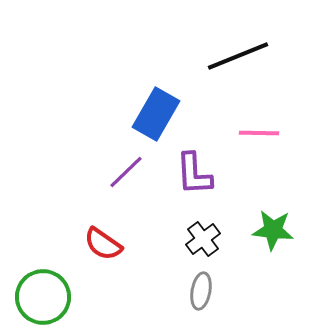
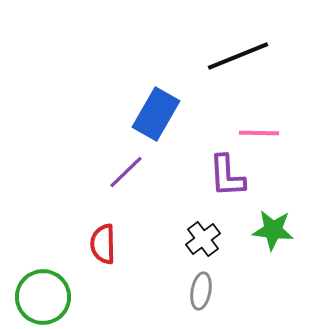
purple L-shape: moved 33 px right, 2 px down
red semicircle: rotated 54 degrees clockwise
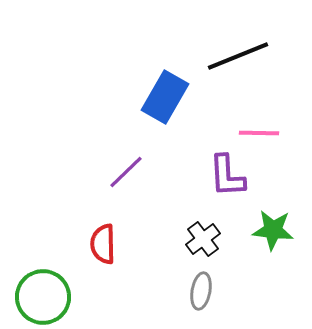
blue rectangle: moved 9 px right, 17 px up
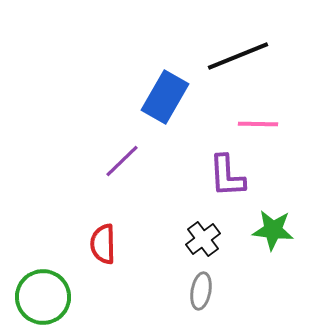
pink line: moved 1 px left, 9 px up
purple line: moved 4 px left, 11 px up
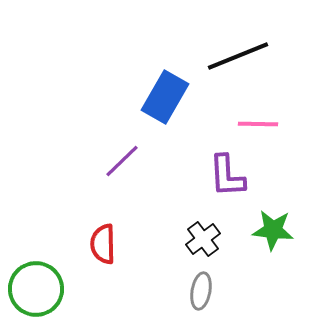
green circle: moved 7 px left, 8 px up
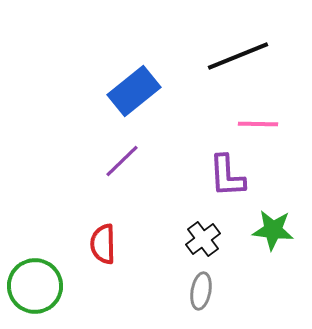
blue rectangle: moved 31 px left, 6 px up; rotated 21 degrees clockwise
green circle: moved 1 px left, 3 px up
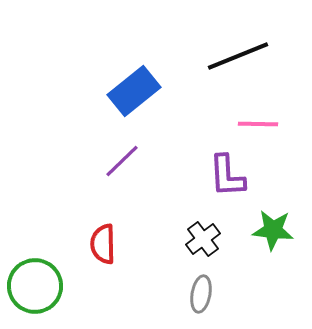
gray ellipse: moved 3 px down
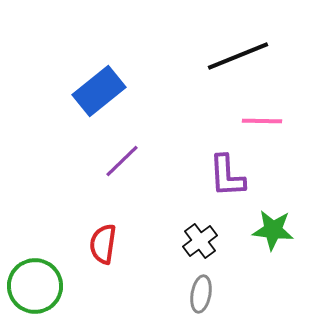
blue rectangle: moved 35 px left
pink line: moved 4 px right, 3 px up
black cross: moved 3 px left, 2 px down
red semicircle: rotated 9 degrees clockwise
